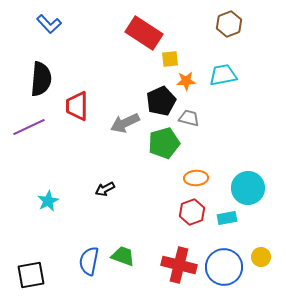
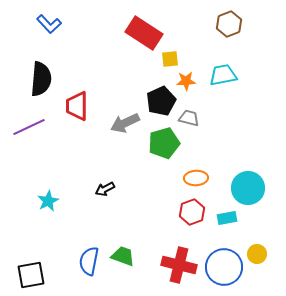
yellow circle: moved 4 px left, 3 px up
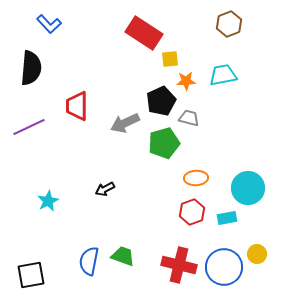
black semicircle: moved 10 px left, 11 px up
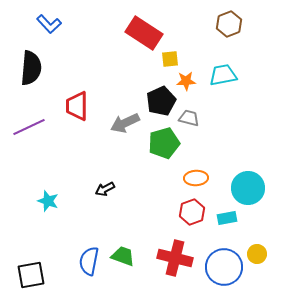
cyan star: rotated 25 degrees counterclockwise
red cross: moved 4 px left, 7 px up
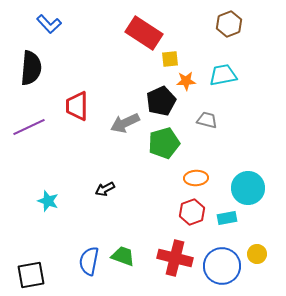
gray trapezoid: moved 18 px right, 2 px down
blue circle: moved 2 px left, 1 px up
